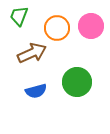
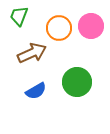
orange circle: moved 2 px right
blue semicircle: rotated 15 degrees counterclockwise
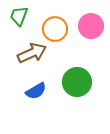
orange circle: moved 4 px left, 1 px down
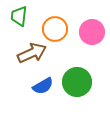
green trapezoid: rotated 15 degrees counterclockwise
pink circle: moved 1 px right, 6 px down
blue semicircle: moved 7 px right, 5 px up
